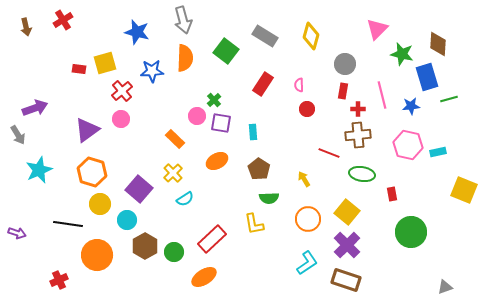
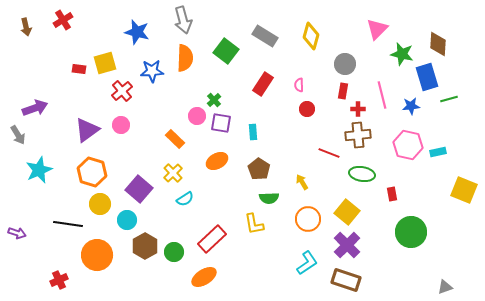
pink circle at (121, 119): moved 6 px down
yellow arrow at (304, 179): moved 2 px left, 3 px down
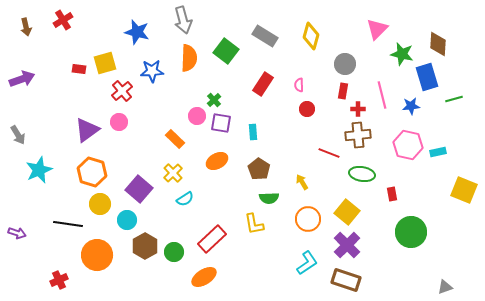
orange semicircle at (185, 58): moved 4 px right
green line at (449, 99): moved 5 px right
purple arrow at (35, 108): moved 13 px left, 29 px up
pink circle at (121, 125): moved 2 px left, 3 px up
